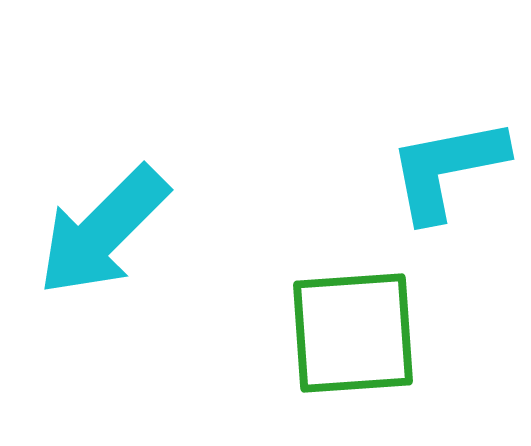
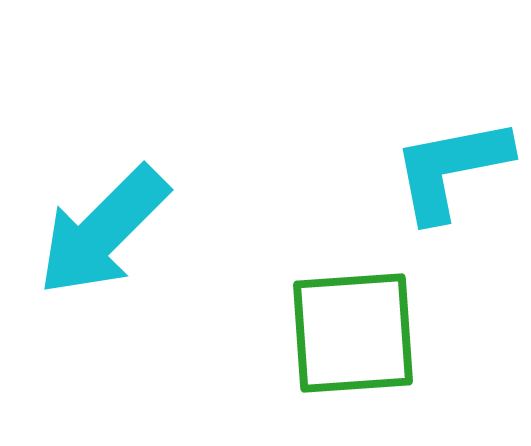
cyan L-shape: moved 4 px right
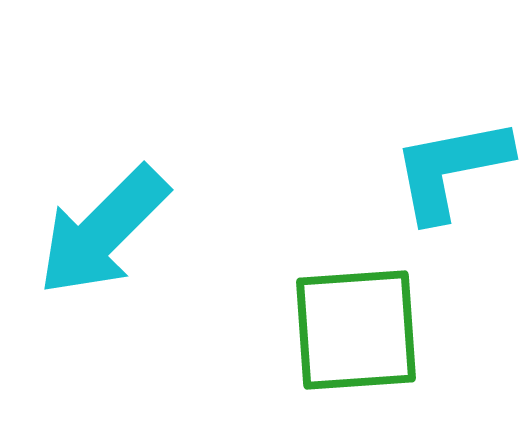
green square: moved 3 px right, 3 px up
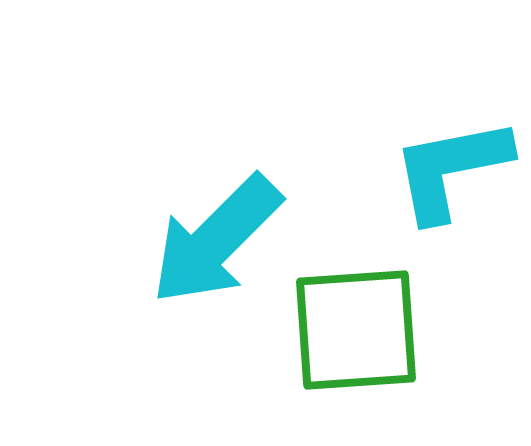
cyan arrow: moved 113 px right, 9 px down
